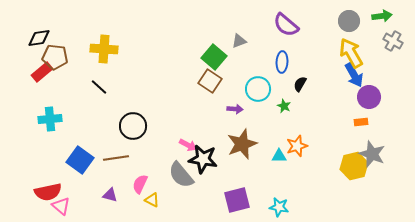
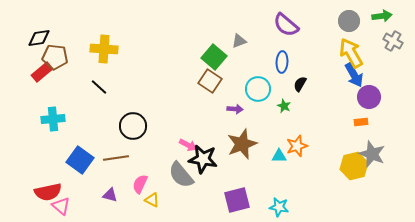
cyan cross: moved 3 px right
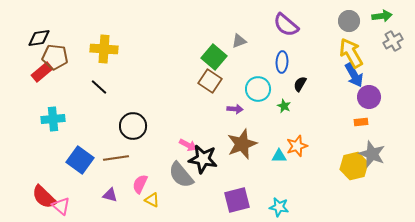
gray cross: rotated 30 degrees clockwise
red semicircle: moved 4 px left, 5 px down; rotated 56 degrees clockwise
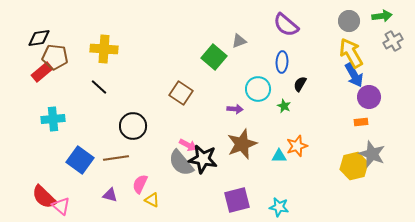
brown square: moved 29 px left, 12 px down
gray semicircle: moved 12 px up
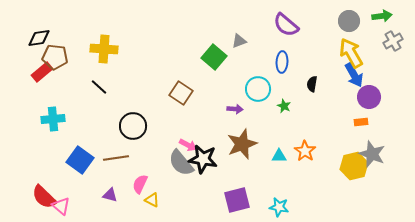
black semicircle: moved 12 px right; rotated 21 degrees counterclockwise
orange star: moved 8 px right, 5 px down; rotated 20 degrees counterclockwise
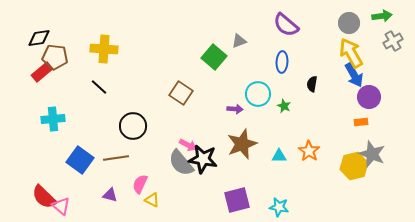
gray circle: moved 2 px down
cyan circle: moved 5 px down
orange star: moved 4 px right
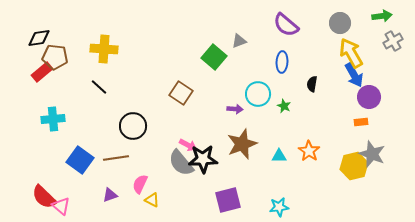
gray circle: moved 9 px left
black star: rotated 12 degrees counterclockwise
purple triangle: rotated 35 degrees counterclockwise
purple square: moved 9 px left
cyan star: rotated 18 degrees counterclockwise
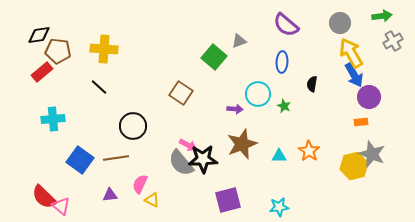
black diamond: moved 3 px up
brown pentagon: moved 3 px right, 6 px up
purple triangle: rotated 14 degrees clockwise
